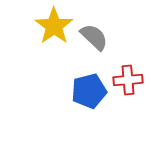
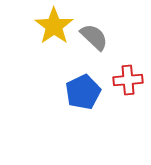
blue pentagon: moved 6 px left, 1 px down; rotated 12 degrees counterclockwise
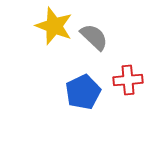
yellow star: rotated 15 degrees counterclockwise
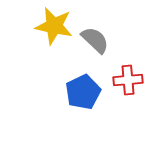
yellow star: rotated 9 degrees counterclockwise
gray semicircle: moved 1 px right, 3 px down
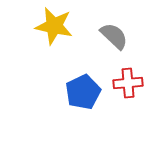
gray semicircle: moved 19 px right, 4 px up
red cross: moved 3 px down
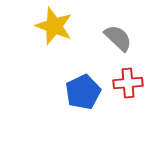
yellow star: rotated 9 degrees clockwise
gray semicircle: moved 4 px right, 2 px down
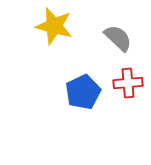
yellow star: rotated 6 degrees counterclockwise
